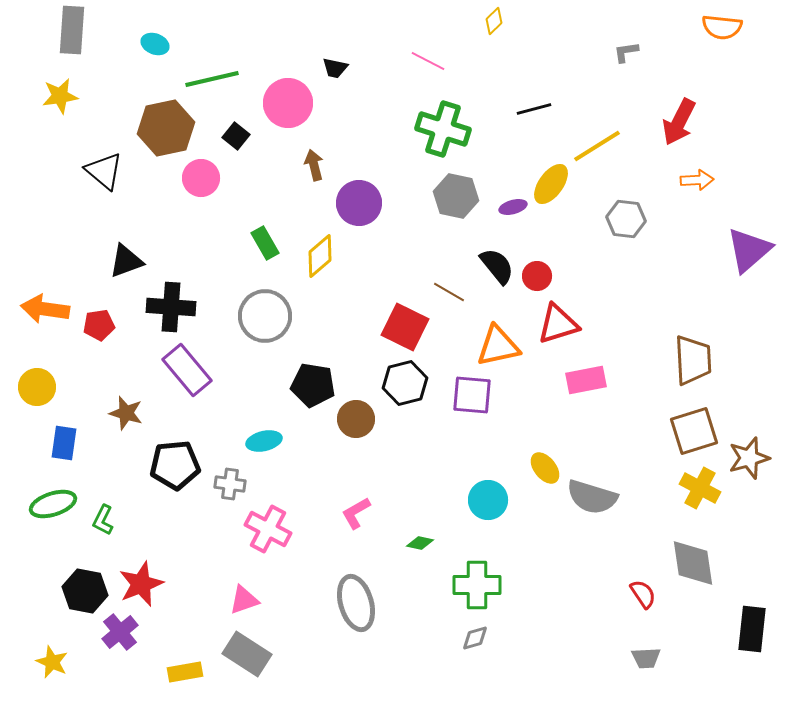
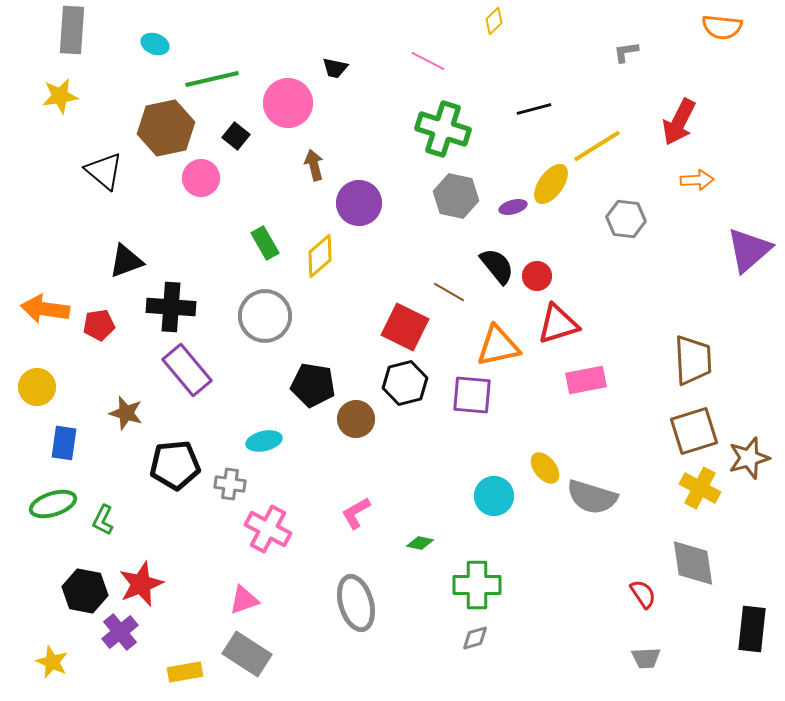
cyan circle at (488, 500): moved 6 px right, 4 px up
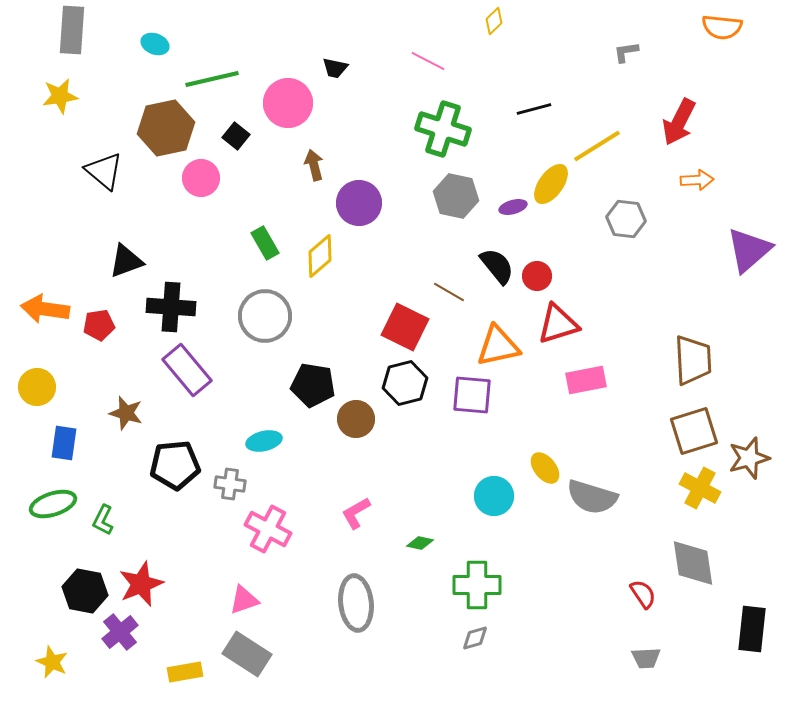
gray ellipse at (356, 603): rotated 10 degrees clockwise
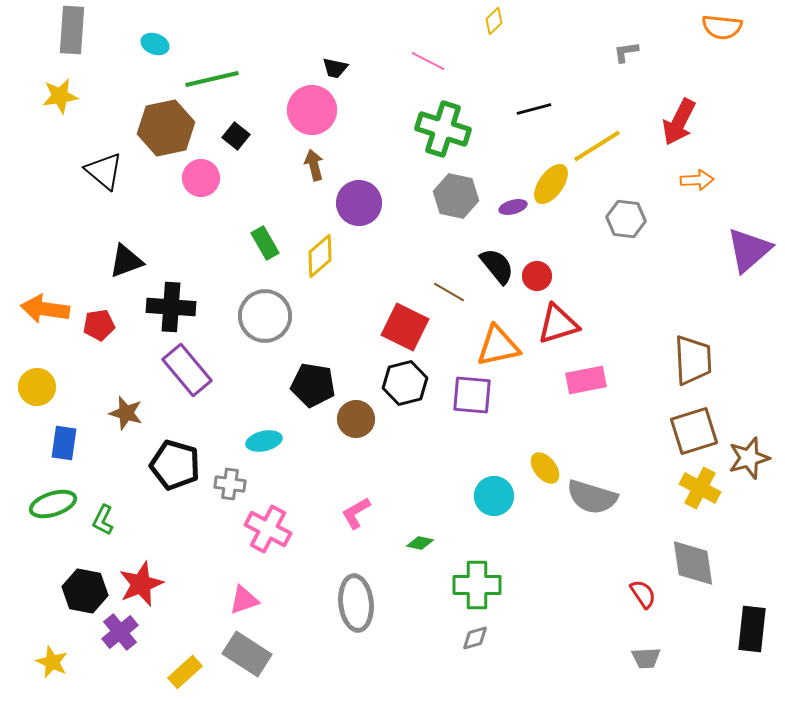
pink circle at (288, 103): moved 24 px right, 7 px down
black pentagon at (175, 465): rotated 21 degrees clockwise
yellow rectangle at (185, 672): rotated 32 degrees counterclockwise
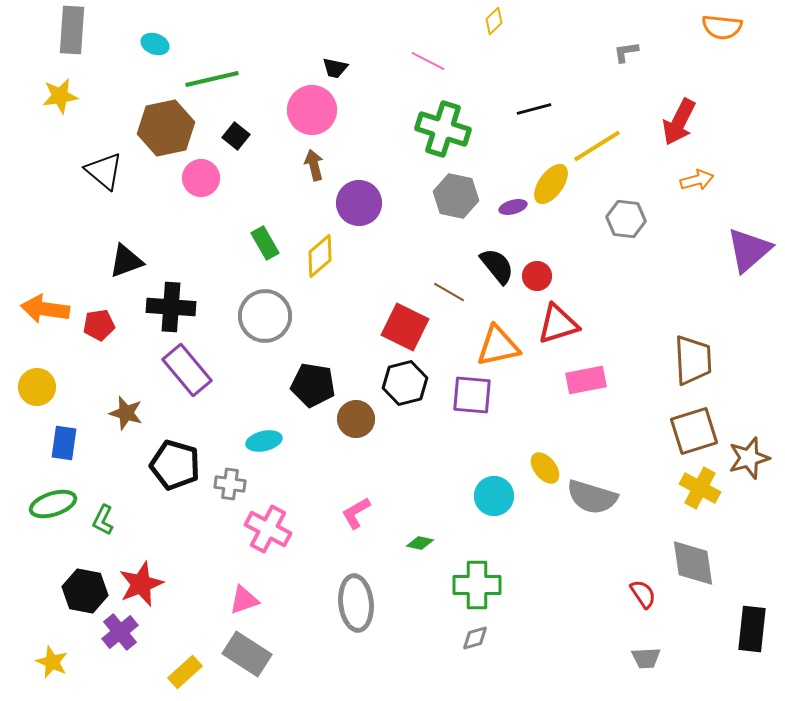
orange arrow at (697, 180): rotated 12 degrees counterclockwise
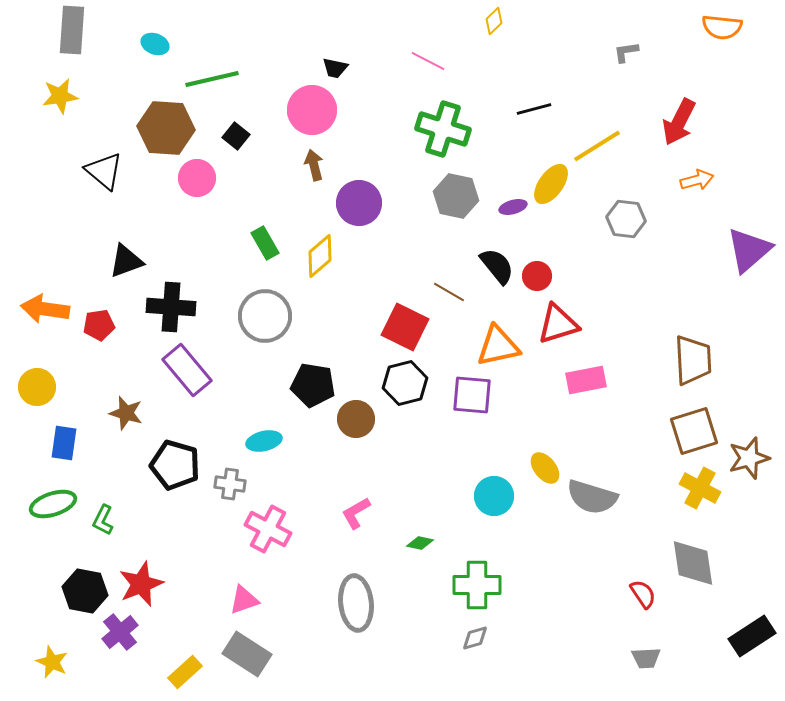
brown hexagon at (166, 128): rotated 16 degrees clockwise
pink circle at (201, 178): moved 4 px left
black rectangle at (752, 629): moved 7 px down; rotated 51 degrees clockwise
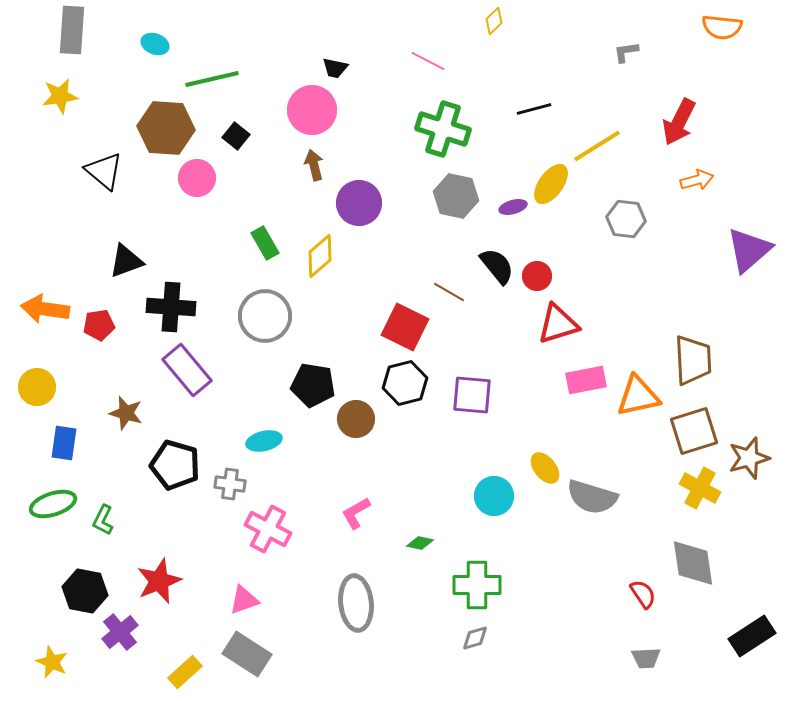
orange triangle at (498, 346): moved 140 px right, 50 px down
red star at (141, 584): moved 18 px right, 3 px up
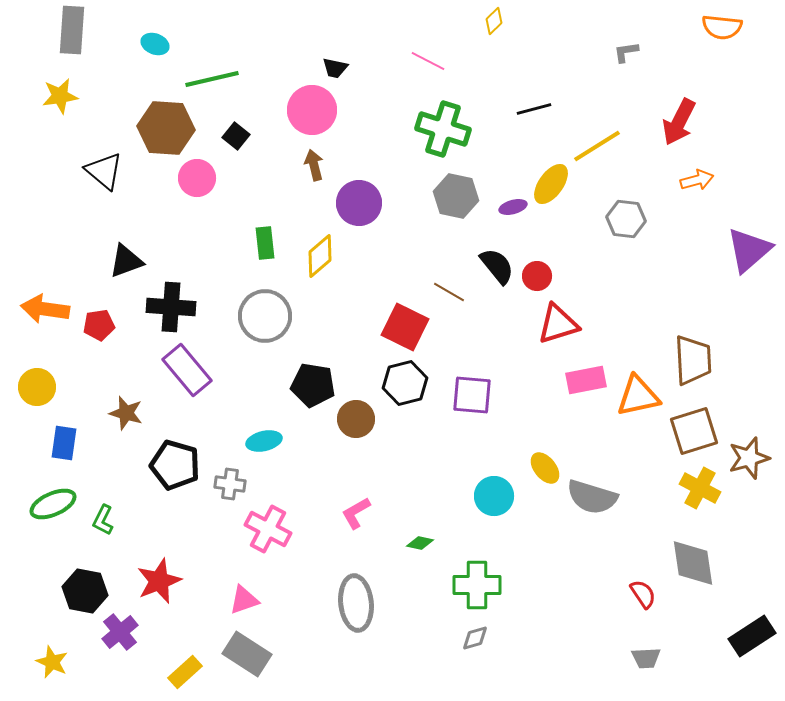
green rectangle at (265, 243): rotated 24 degrees clockwise
green ellipse at (53, 504): rotated 6 degrees counterclockwise
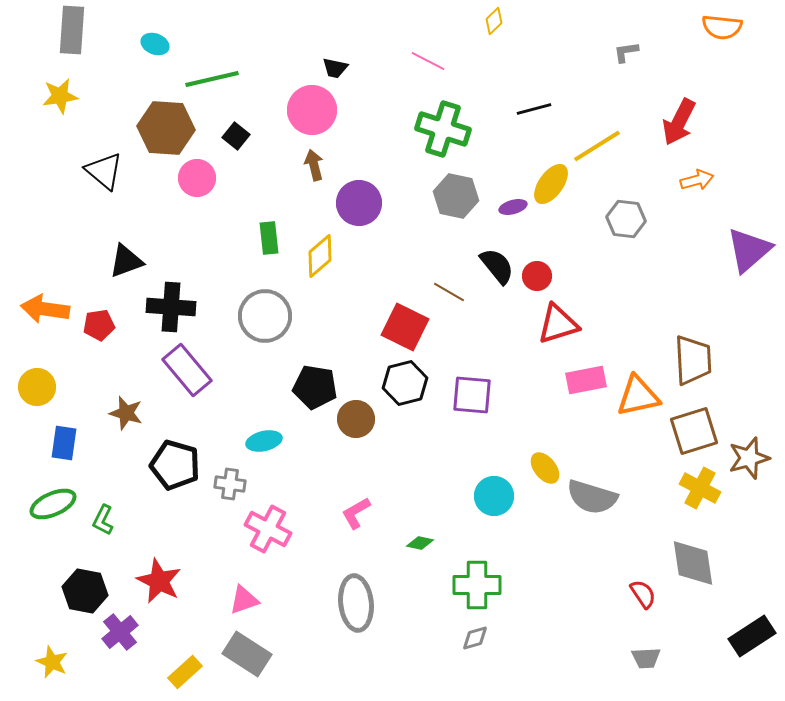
green rectangle at (265, 243): moved 4 px right, 5 px up
black pentagon at (313, 385): moved 2 px right, 2 px down
red star at (159, 581): rotated 24 degrees counterclockwise
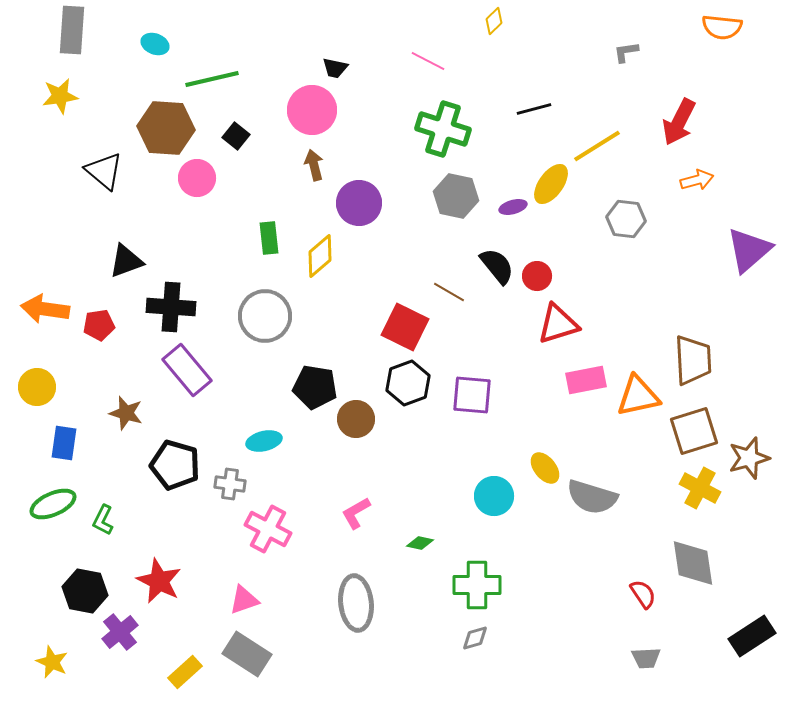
black hexagon at (405, 383): moved 3 px right; rotated 6 degrees counterclockwise
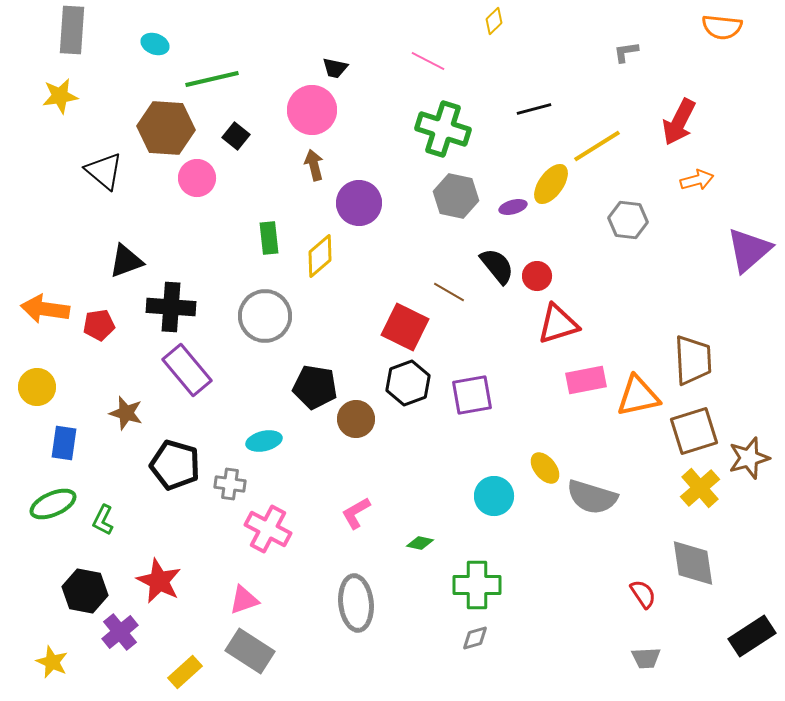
gray hexagon at (626, 219): moved 2 px right, 1 px down
purple square at (472, 395): rotated 15 degrees counterclockwise
yellow cross at (700, 488): rotated 21 degrees clockwise
gray rectangle at (247, 654): moved 3 px right, 3 px up
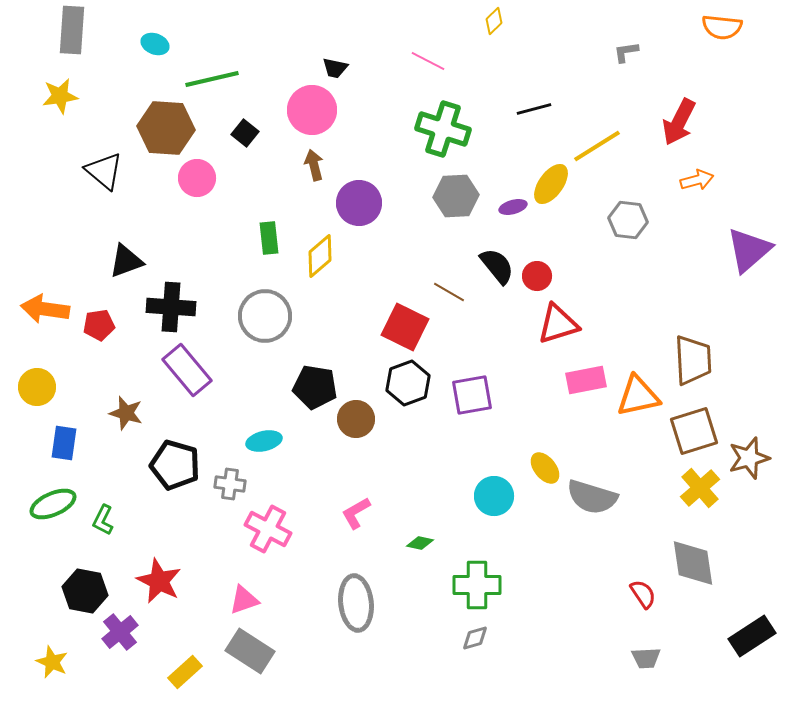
black square at (236, 136): moved 9 px right, 3 px up
gray hexagon at (456, 196): rotated 15 degrees counterclockwise
